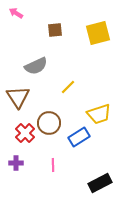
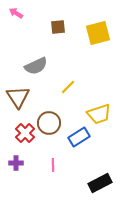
brown square: moved 3 px right, 3 px up
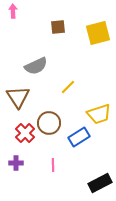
pink arrow: moved 3 px left, 2 px up; rotated 56 degrees clockwise
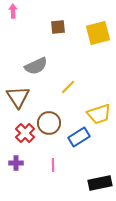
black rectangle: rotated 15 degrees clockwise
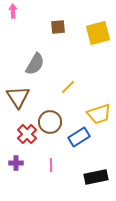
gray semicircle: moved 1 px left, 2 px up; rotated 35 degrees counterclockwise
brown circle: moved 1 px right, 1 px up
red cross: moved 2 px right, 1 px down
pink line: moved 2 px left
black rectangle: moved 4 px left, 6 px up
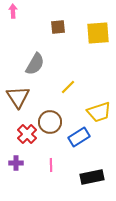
yellow square: rotated 10 degrees clockwise
yellow trapezoid: moved 2 px up
black rectangle: moved 4 px left
